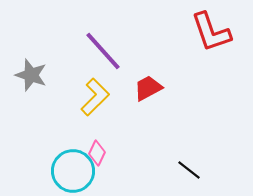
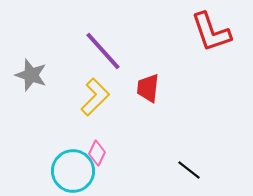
red trapezoid: rotated 56 degrees counterclockwise
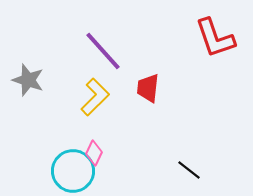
red L-shape: moved 4 px right, 6 px down
gray star: moved 3 px left, 5 px down
pink diamond: moved 3 px left
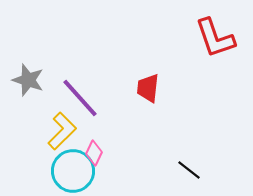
purple line: moved 23 px left, 47 px down
yellow L-shape: moved 33 px left, 34 px down
